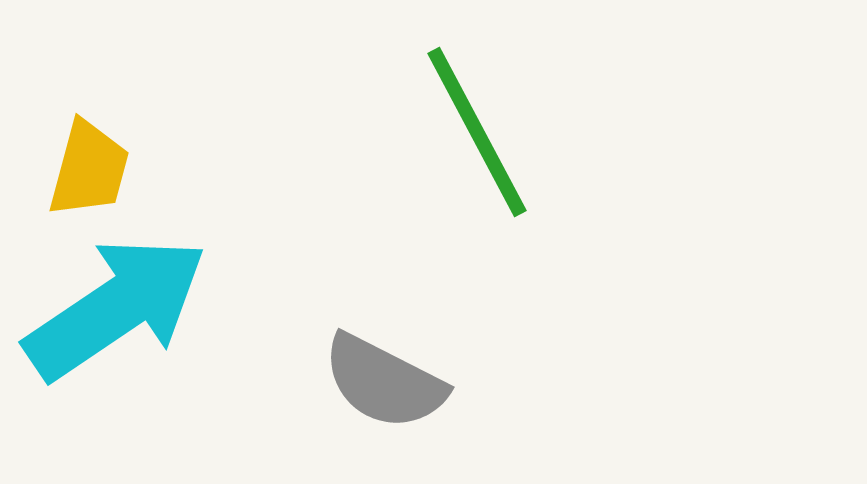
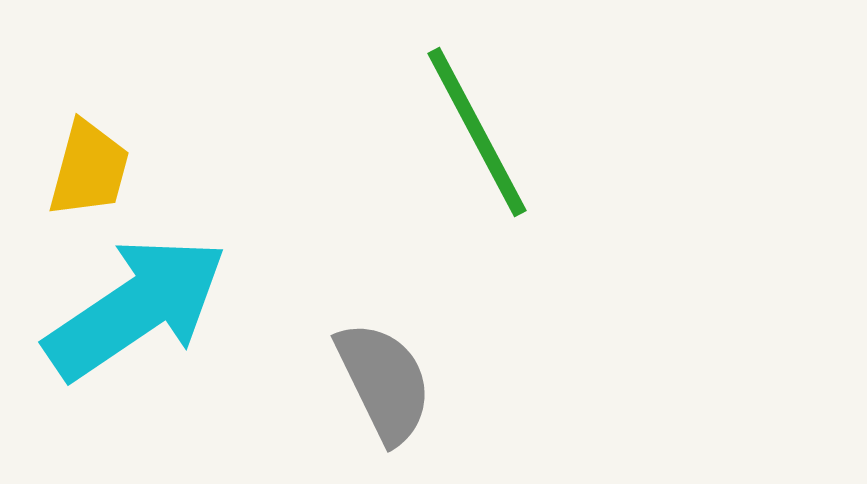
cyan arrow: moved 20 px right
gray semicircle: rotated 143 degrees counterclockwise
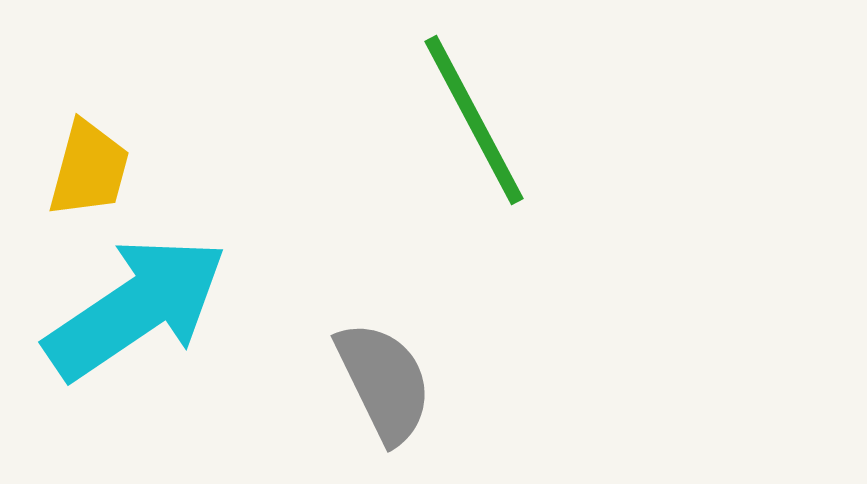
green line: moved 3 px left, 12 px up
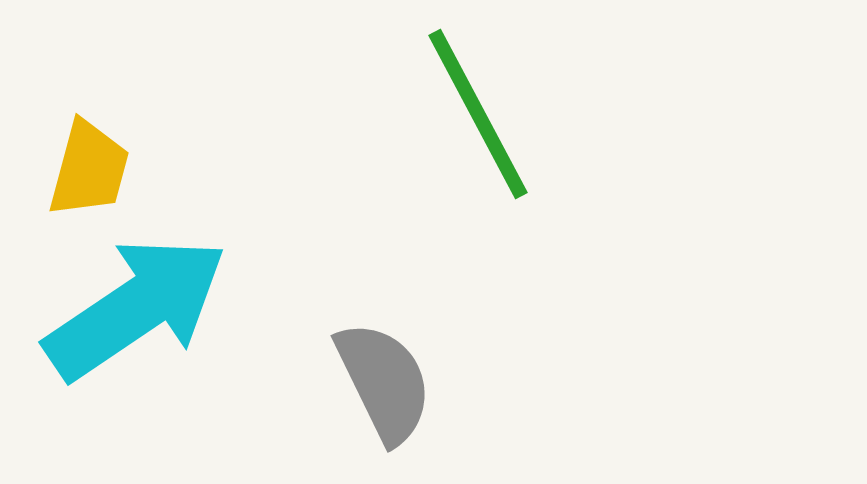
green line: moved 4 px right, 6 px up
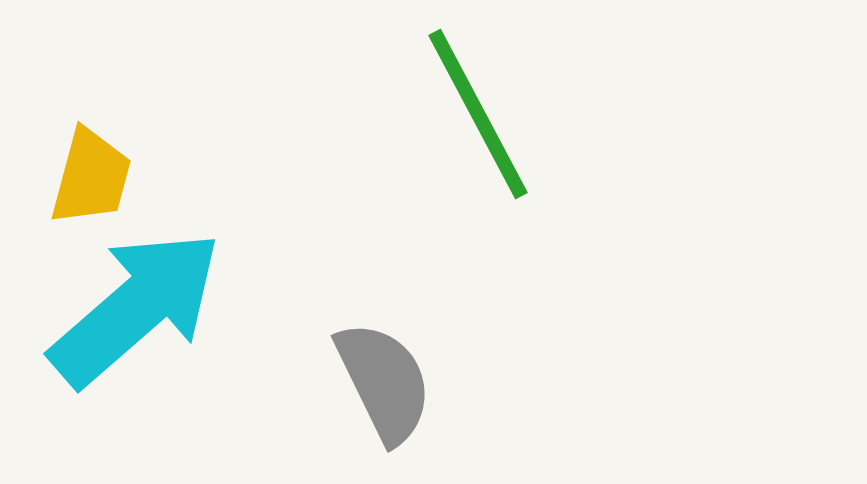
yellow trapezoid: moved 2 px right, 8 px down
cyan arrow: rotated 7 degrees counterclockwise
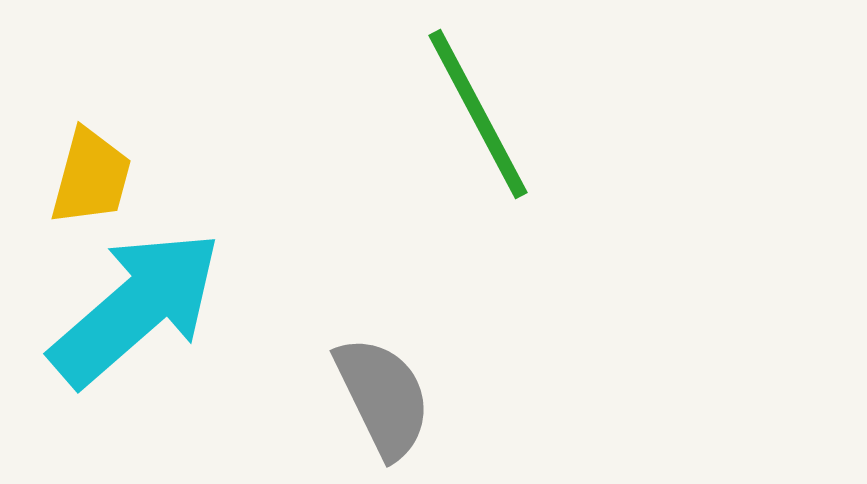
gray semicircle: moved 1 px left, 15 px down
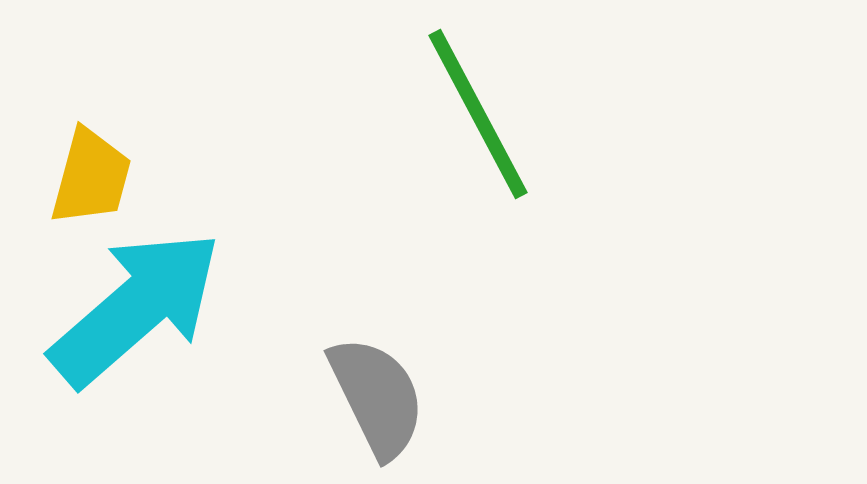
gray semicircle: moved 6 px left
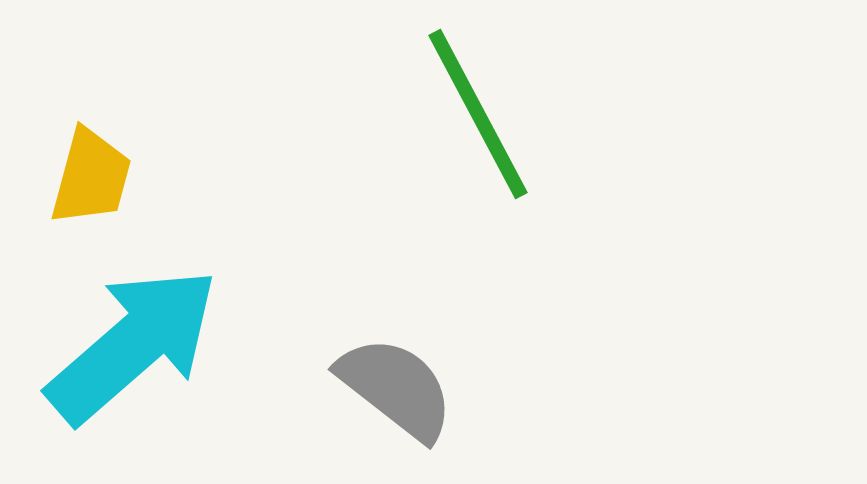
cyan arrow: moved 3 px left, 37 px down
gray semicircle: moved 19 px right, 9 px up; rotated 26 degrees counterclockwise
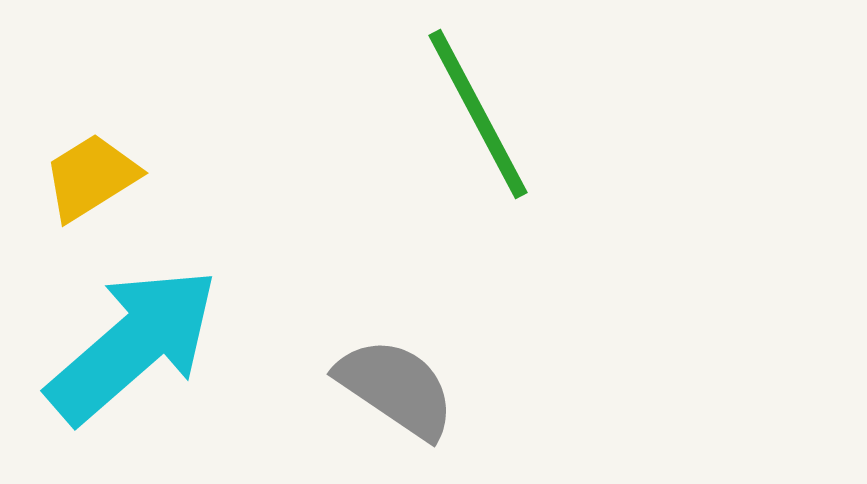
yellow trapezoid: rotated 137 degrees counterclockwise
gray semicircle: rotated 4 degrees counterclockwise
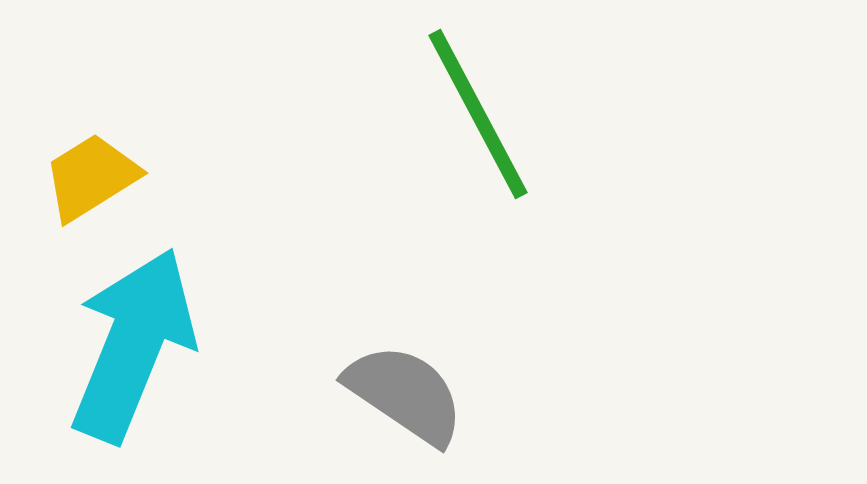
cyan arrow: rotated 27 degrees counterclockwise
gray semicircle: moved 9 px right, 6 px down
